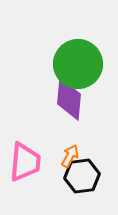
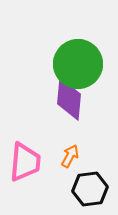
black hexagon: moved 8 px right, 13 px down
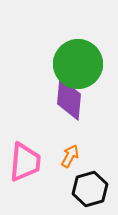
black hexagon: rotated 8 degrees counterclockwise
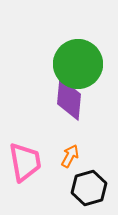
pink trapezoid: rotated 15 degrees counterclockwise
black hexagon: moved 1 px left, 1 px up
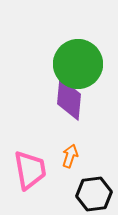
orange arrow: rotated 10 degrees counterclockwise
pink trapezoid: moved 5 px right, 8 px down
black hexagon: moved 5 px right, 6 px down; rotated 8 degrees clockwise
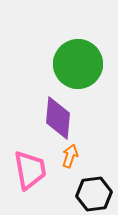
purple diamond: moved 11 px left, 19 px down
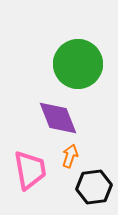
purple diamond: rotated 27 degrees counterclockwise
black hexagon: moved 7 px up
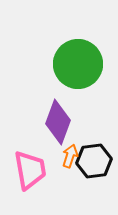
purple diamond: moved 4 px down; rotated 42 degrees clockwise
black hexagon: moved 26 px up
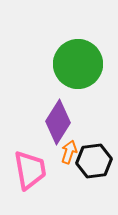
purple diamond: rotated 12 degrees clockwise
orange arrow: moved 1 px left, 4 px up
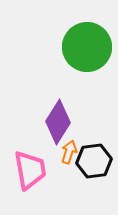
green circle: moved 9 px right, 17 px up
